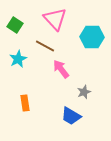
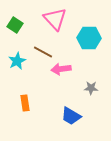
cyan hexagon: moved 3 px left, 1 px down
brown line: moved 2 px left, 6 px down
cyan star: moved 1 px left, 2 px down
pink arrow: rotated 60 degrees counterclockwise
gray star: moved 7 px right, 4 px up; rotated 24 degrees clockwise
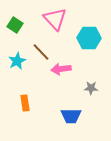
brown line: moved 2 px left; rotated 18 degrees clockwise
blue trapezoid: rotated 30 degrees counterclockwise
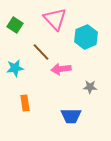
cyan hexagon: moved 3 px left, 1 px up; rotated 25 degrees counterclockwise
cyan star: moved 2 px left, 7 px down; rotated 18 degrees clockwise
gray star: moved 1 px left, 1 px up
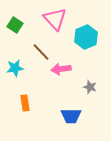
gray star: rotated 16 degrees clockwise
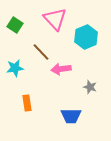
orange rectangle: moved 2 px right
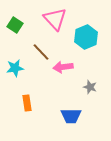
pink arrow: moved 2 px right, 2 px up
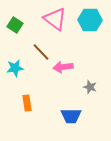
pink triangle: rotated 10 degrees counterclockwise
cyan hexagon: moved 4 px right, 17 px up; rotated 25 degrees clockwise
